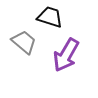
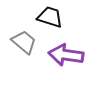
purple arrow: rotated 68 degrees clockwise
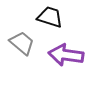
gray trapezoid: moved 2 px left, 1 px down
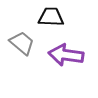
black trapezoid: moved 1 px right; rotated 16 degrees counterclockwise
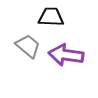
gray trapezoid: moved 6 px right, 3 px down
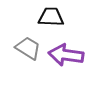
gray trapezoid: moved 2 px down; rotated 8 degrees counterclockwise
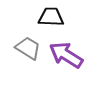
purple arrow: rotated 24 degrees clockwise
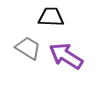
purple arrow: moved 1 px down
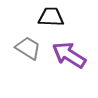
purple arrow: moved 3 px right, 1 px up
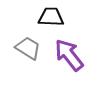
purple arrow: rotated 20 degrees clockwise
